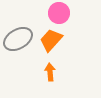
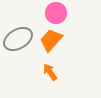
pink circle: moved 3 px left
orange arrow: rotated 30 degrees counterclockwise
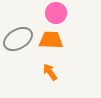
orange trapezoid: rotated 50 degrees clockwise
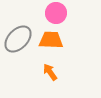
gray ellipse: rotated 16 degrees counterclockwise
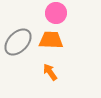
gray ellipse: moved 3 px down
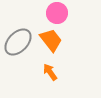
pink circle: moved 1 px right
orange trapezoid: rotated 50 degrees clockwise
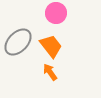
pink circle: moved 1 px left
orange trapezoid: moved 6 px down
